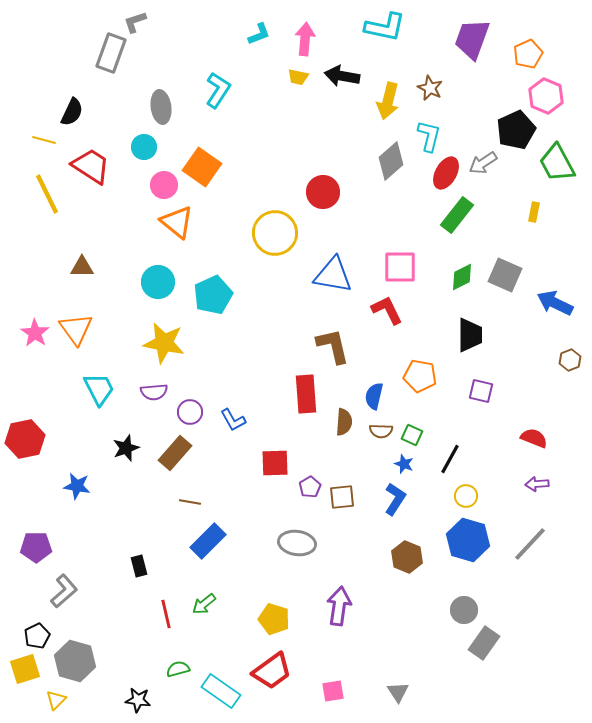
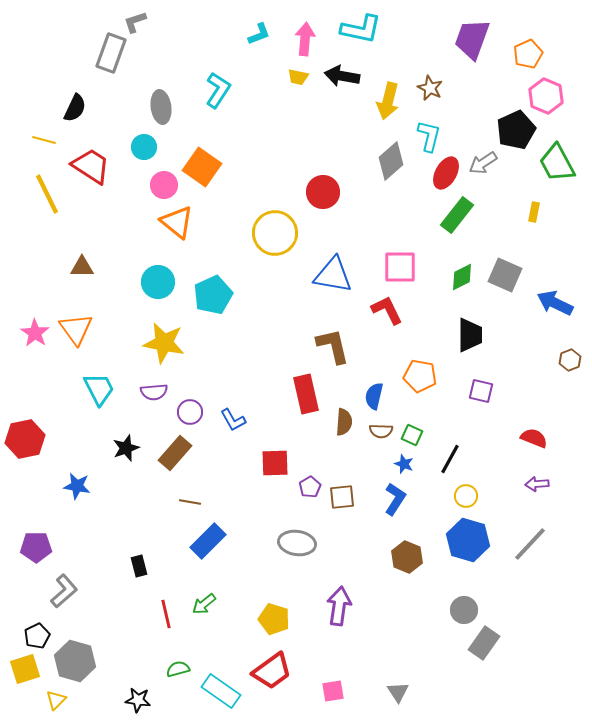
cyan L-shape at (385, 27): moved 24 px left, 2 px down
black semicircle at (72, 112): moved 3 px right, 4 px up
red rectangle at (306, 394): rotated 9 degrees counterclockwise
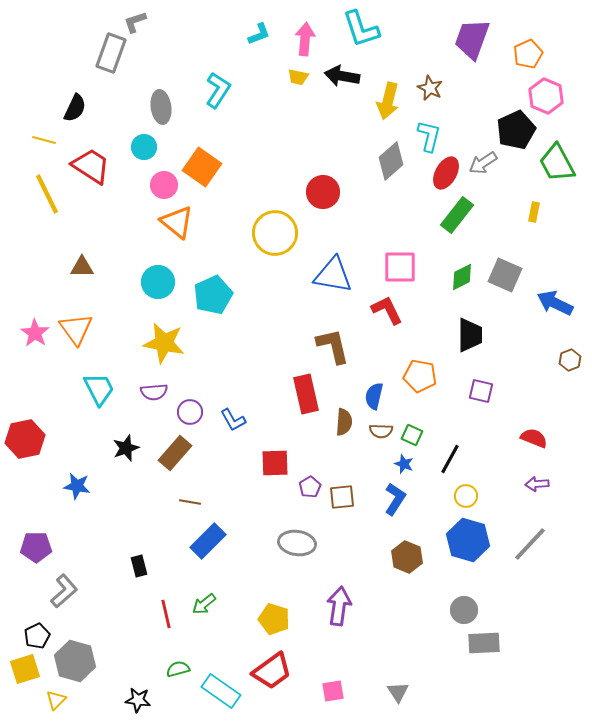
cyan L-shape at (361, 29): rotated 60 degrees clockwise
gray rectangle at (484, 643): rotated 52 degrees clockwise
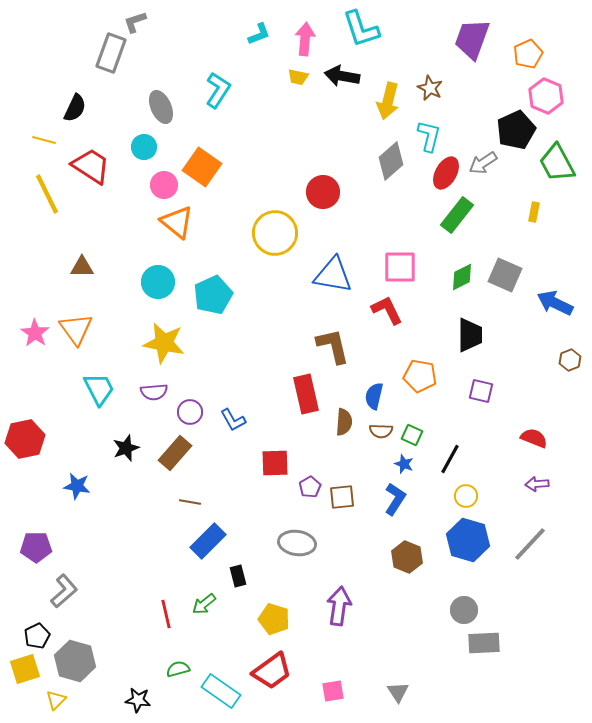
gray ellipse at (161, 107): rotated 16 degrees counterclockwise
black rectangle at (139, 566): moved 99 px right, 10 px down
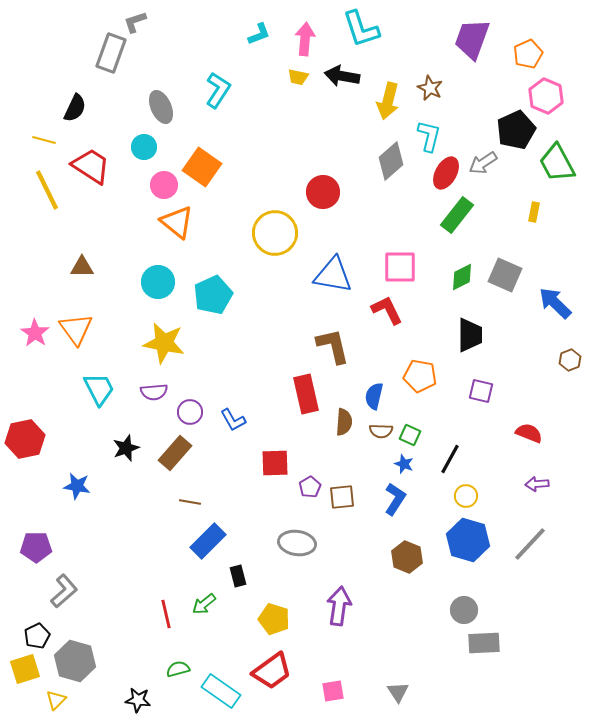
yellow line at (47, 194): moved 4 px up
blue arrow at (555, 303): rotated 18 degrees clockwise
green square at (412, 435): moved 2 px left
red semicircle at (534, 438): moved 5 px left, 5 px up
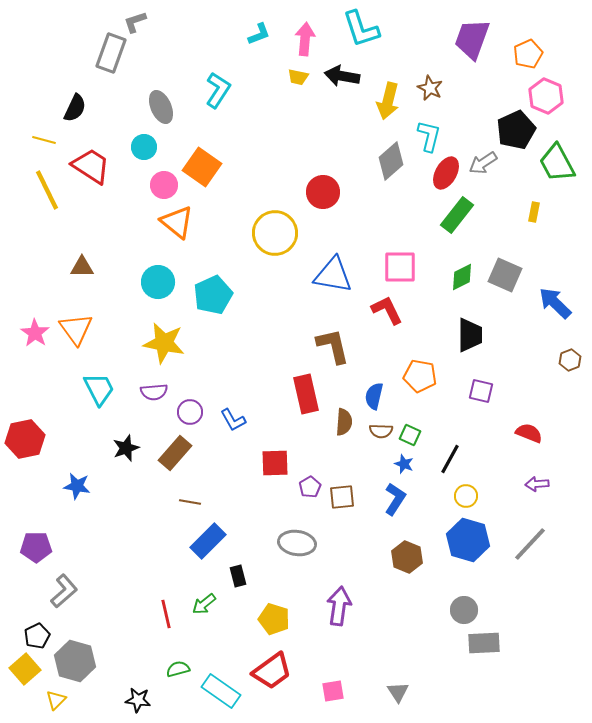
yellow square at (25, 669): rotated 24 degrees counterclockwise
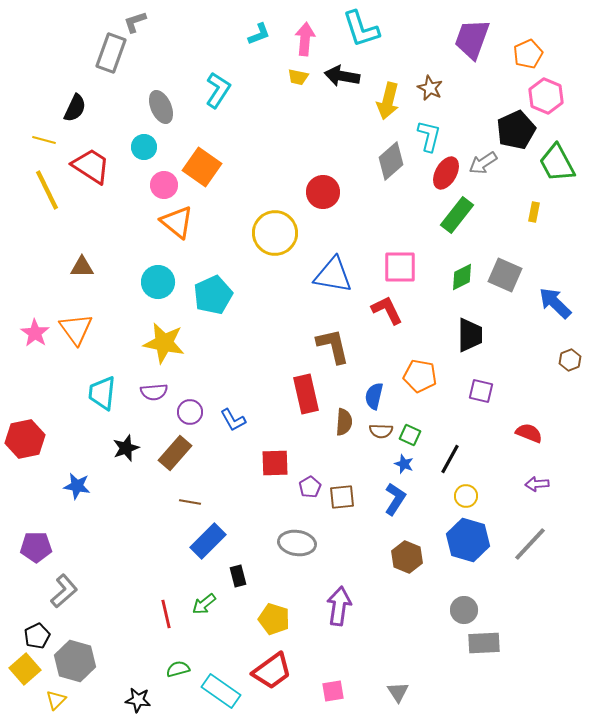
cyan trapezoid at (99, 389): moved 3 px right, 4 px down; rotated 147 degrees counterclockwise
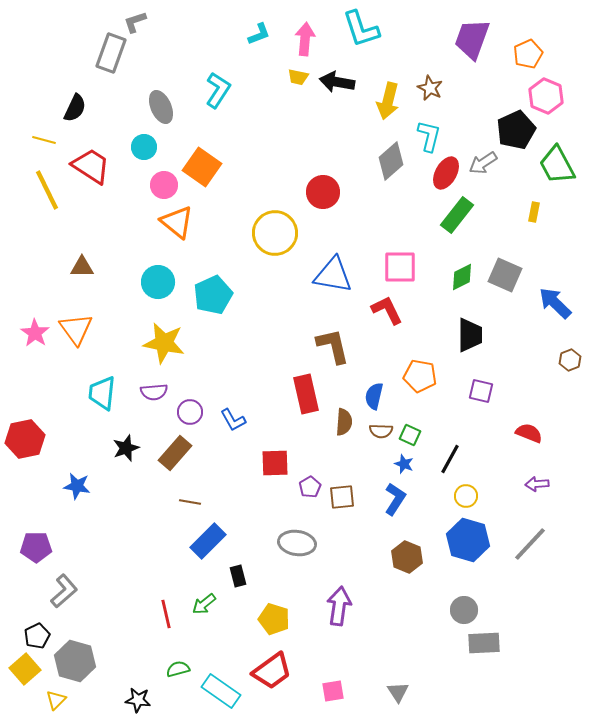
black arrow at (342, 76): moved 5 px left, 6 px down
green trapezoid at (557, 163): moved 2 px down
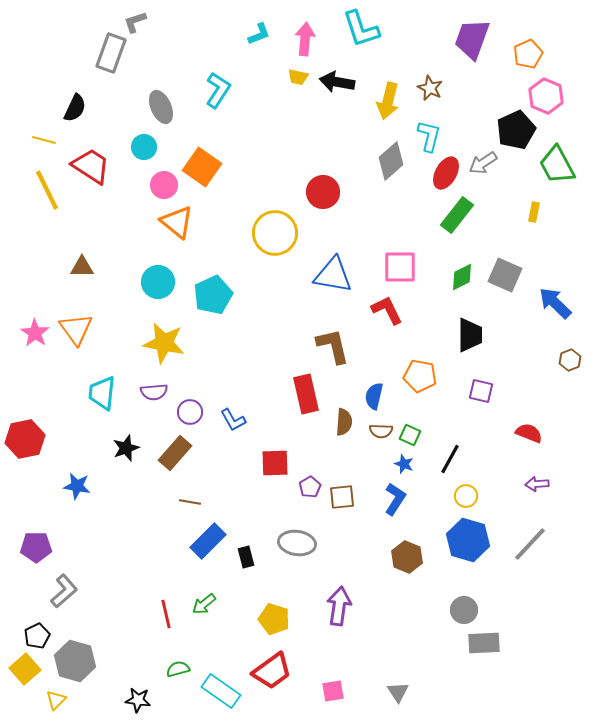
black rectangle at (238, 576): moved 8 px right, 19 px up
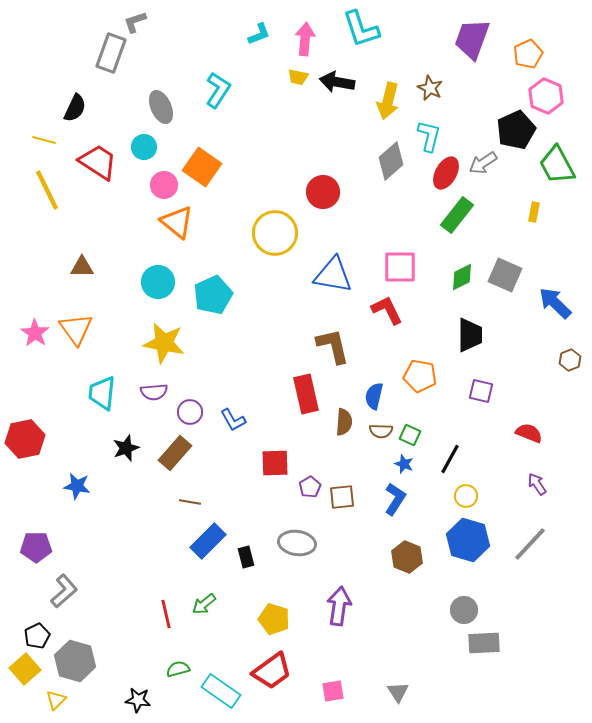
red trapezoid at (91, 166): moved 7 px right, 4 px up
purple arrow at (537, 484): rotated 60 degrees clockwise
